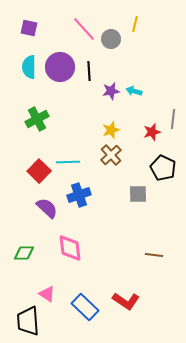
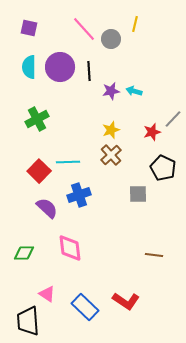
gray line: rotated 36 degrees clockwise
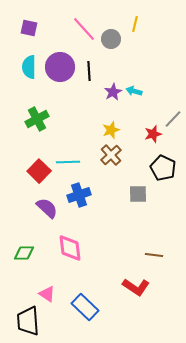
purple star: moved 2 px right, 1 px down; rotated 18 degrees counterclockwise
red star: moved 1 px right, 2 px down
red L-shape: moved 10 px right, 14 px up
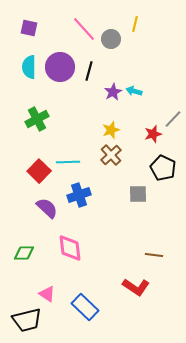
black line: rotated 18 degrees clockwise
black trapezoid: moved 1 px left, 1 px up; rotated 100 degrees counterclockwise
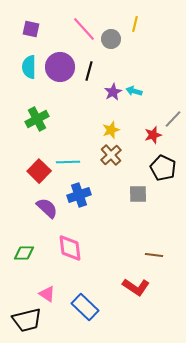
purple square: moved 2 px right, 1 px down
red star: moved 1 px down
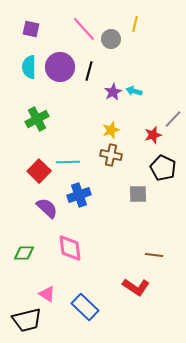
brown cross: rotated 35 degrees counterclockwise
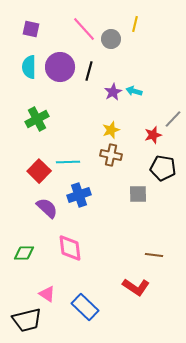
black pentagon: rotated 15 degrees counterclockwise
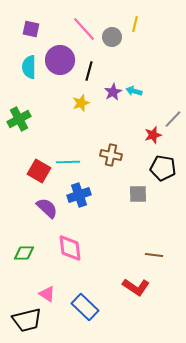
gray circle: moved 1 px right, 2 px up
purple circle: moved 7 px up
green cross: moved 18 px left
yellow star: moved 30 px left, 27 px up
red square: rotated 15 degrees counterclockwise
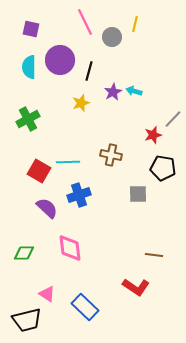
pink line: moved 1 px right, 7 px up; rotated 16 degrees clockwise
green cross: moved 9 px right
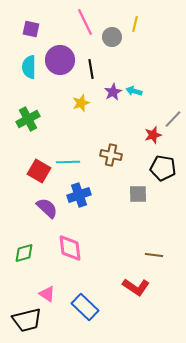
black line: moved 2 px right, 2 px up; rotated 24 degrees counterclockwise
green diamond: rotated 15 degrees counterclockwise
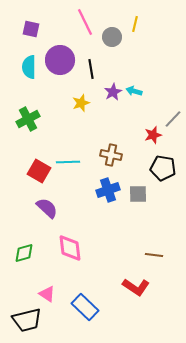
blue cross: moved 29 px right, 5 px up
